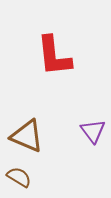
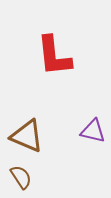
purple triangle: rotated 40 degrees counterclockwise
brown semicircle: moved 2 px right; rotated 25 degrees clockwise
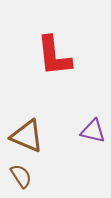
brown semicircle: moved 1 px up
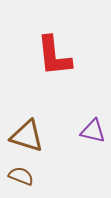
brown triangle: rotated 6 degrees counterclockwise
brown semicircle: rotated 35 degrees counterclockwise
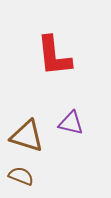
purple triangle: moved 22 px left, 8 px up
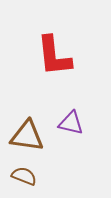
brown triangle: rotated 9 degrees counterclockwise
brown semicircle: moved 3 px right
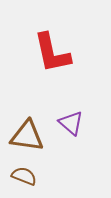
red L-shape: moved 2 px left, 3 px up; rotated 6 degrees counterclockwise
purple triangle: rotated 28 degrees clockwise
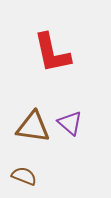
purple triangle: moved 1 px left
brown triangle: moved 6 px right, 9 px up
